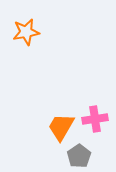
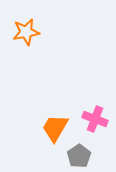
pink cross: rotated 30 degrees clockwise
orange trapezoid: moved 6 px left, 1 px down
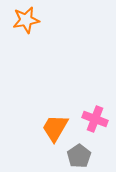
orange star: moved 12 px up
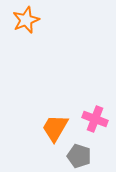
orange star: rotated 12 degrees counterclockwise
gray pentagon: rotated 20 degrees counterclockwise
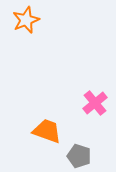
pink cross: moved 16 px up; rotated 30 degrees clockwise
orange trapezoid: moved 8 px left, 3 px down; rotated 80 degrees clockwise
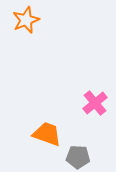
orange trapezoid: moved 3 px down
gray pentagon: moved 1 px left, 1 px down; rotated 15 degrees counterclockwise
